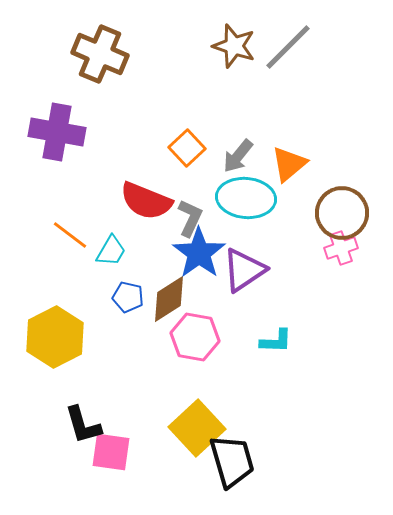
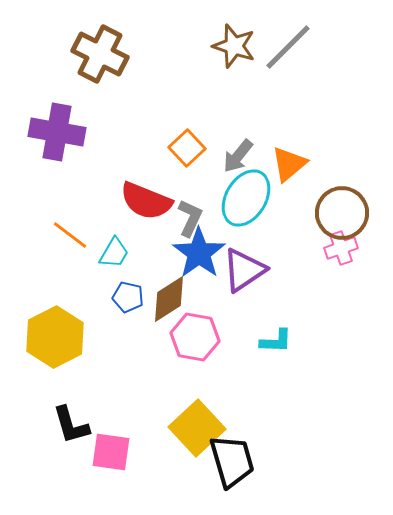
brown cross: rotated 4 degrees clockwise
cyan ellipse: rotated 64 degrees counterclockwise
cyan trapezoid: moved 3 px right, 2 px down
black L-shape: moved 12 px left
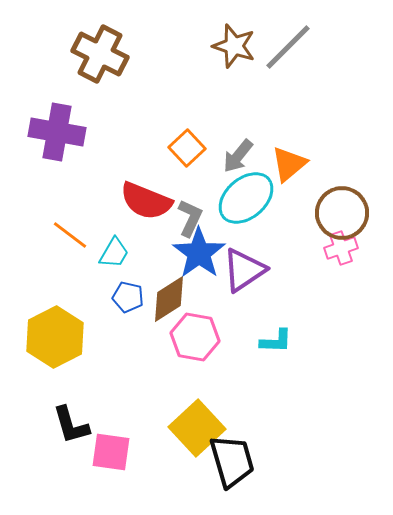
cyan ellipse: rotated 18 degrees clockwise
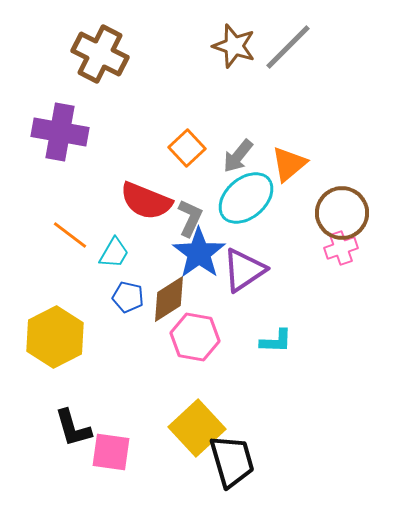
purple cross: moved 3 px right
black L-shape: moved 2 px right, 3 px down
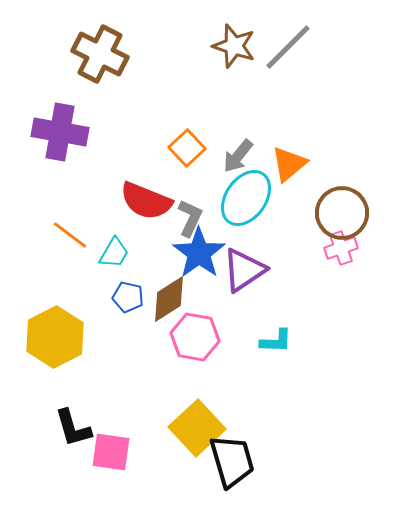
cyan ellipse: rotated 14 degrees counterclockwise
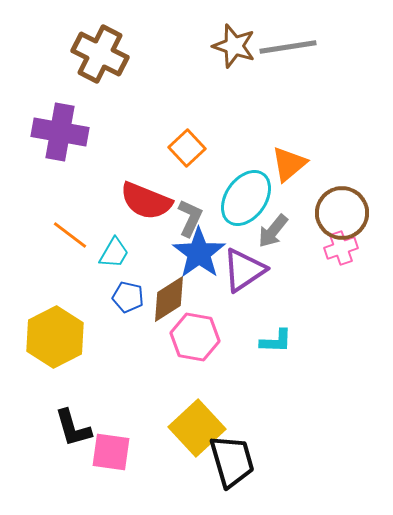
gray line: rotated 36 degrees clockwise
gray arrow: moved 35 px right, 75 px down
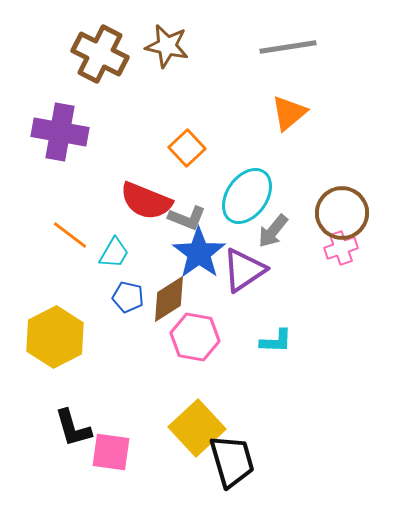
brown star: moved 67 px left; rotated 6 degrees counterclockwise
orange triangle: moved 51 px up
cyan ellipse: moved 1 px right, 2 px up
gray L-shape: moved 3 px left; rotated 87 degrees clockwise
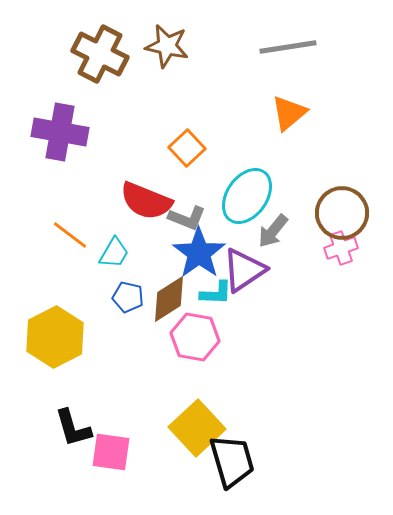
cyan L-shape: moved 60 px left, 48 px up
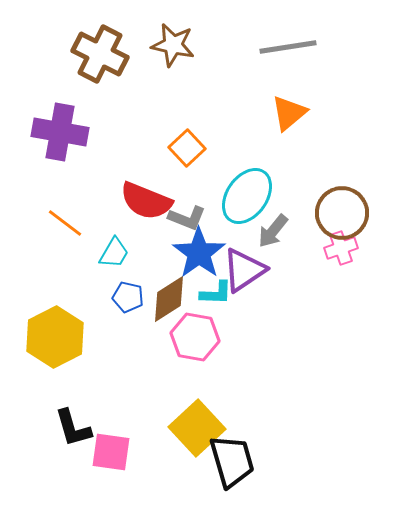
brown star: moved 6 px right, 1 px up
orange line: moved 5 px left, 12 px up
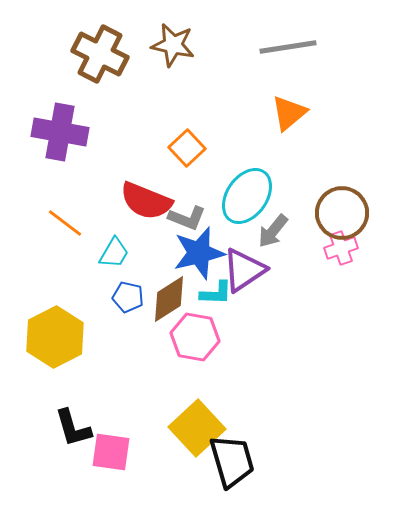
blue star: rotated 22 degrees clockwise
